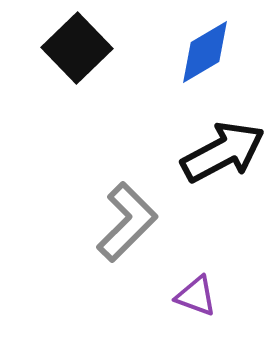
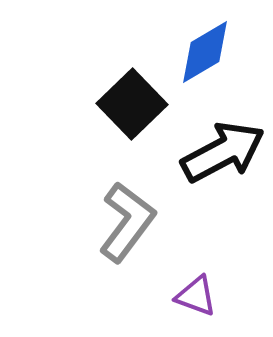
black square: moved 55 px right, 56 px down
gray L-shape: rotated 8 degrees counterclockwise
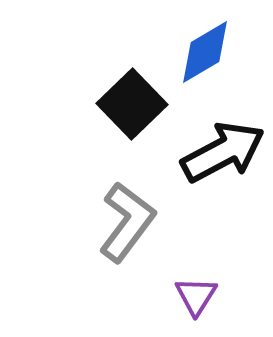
purple triangle: rotated 42 degrees clockwise
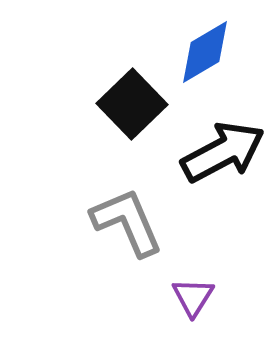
gray L-shape: rotated 60 degrees counterclockwise
purple triangle: moved 3 px left, 1 px down
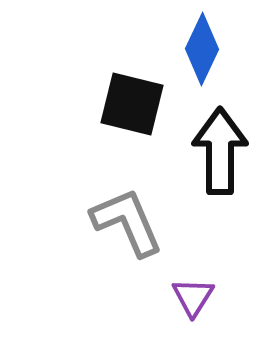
blue diamond: moved 3 px left, 3 px up; rotated 34 degrees counterclockwise
black square: rotated 32 degrees counterclockwise
black arrow: moved 3 px left, 1 px up; rotated 62 degrees counterclockwise
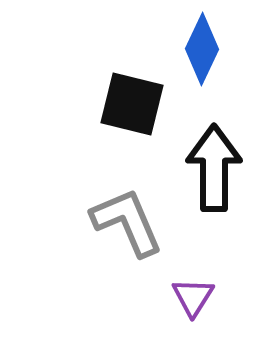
black arrow: moved 6 px left, 17 px down
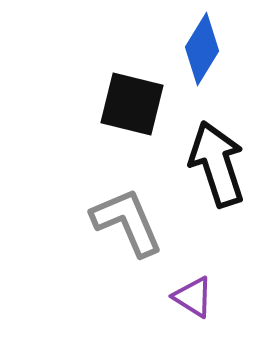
blue diamond: rotated 6 degrees clockwise
black arrow: moved 3 px right, 4 px up; rotated 18 degrees counterclockwise
purple triangle: rotated 30 degrees counterclockwise
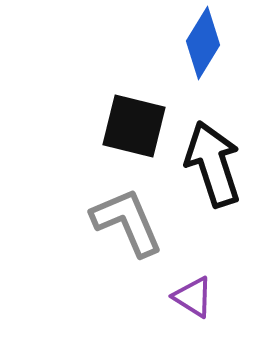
blue diamond: moved 1 px right, 6 px up
black square: moved 2 px right, 22 px down
black arrow: moved 4 px left
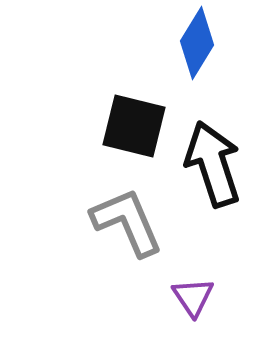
blue diamond: moved 6 px left
purple triangle: rotated 24 degrees clockwise
